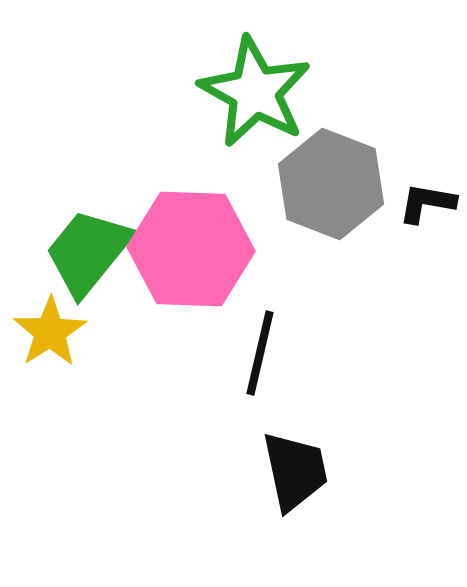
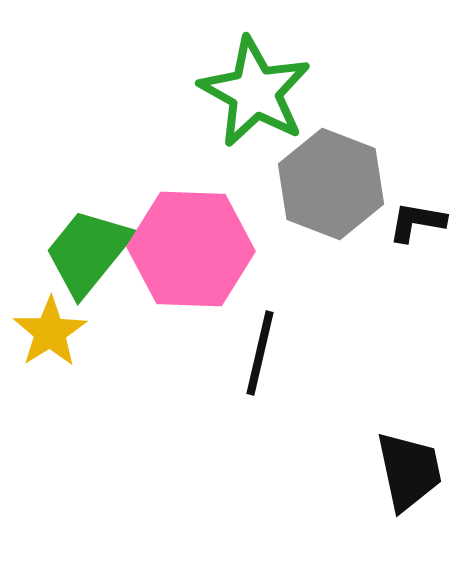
black L-shape: moved 10 px left, 19 px down
black trapezoid: moved 114 px right
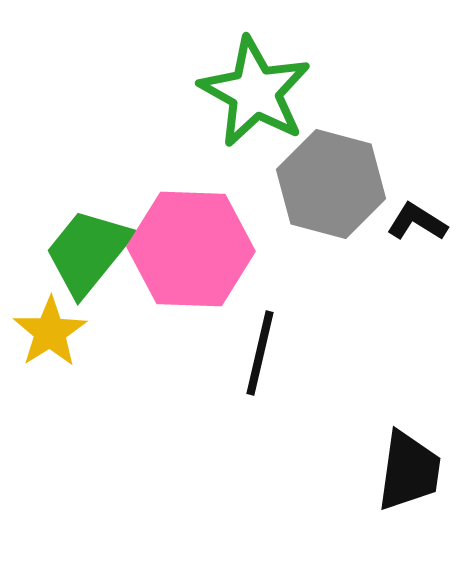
gray hexagon: rotated 6 degrees counterclockwise
black L-shape: rotated 22 degrees clockwise
black trapezoid: rotated 20 degrees clockwise
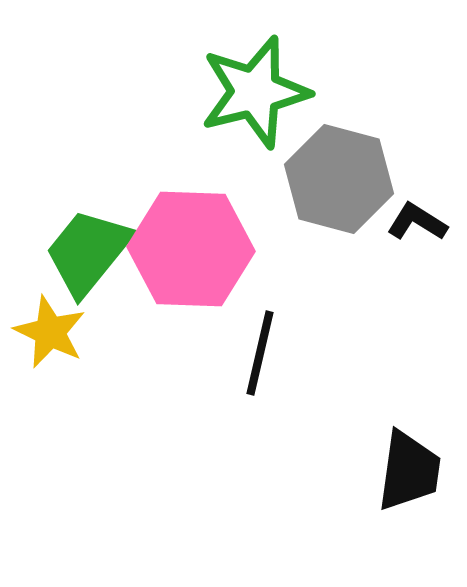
green star: rotated 29 degrees clockwise
gray hexagon: moved 8 px right, 5 px up
yellow star: rotated 14 degrees counterclockwise
